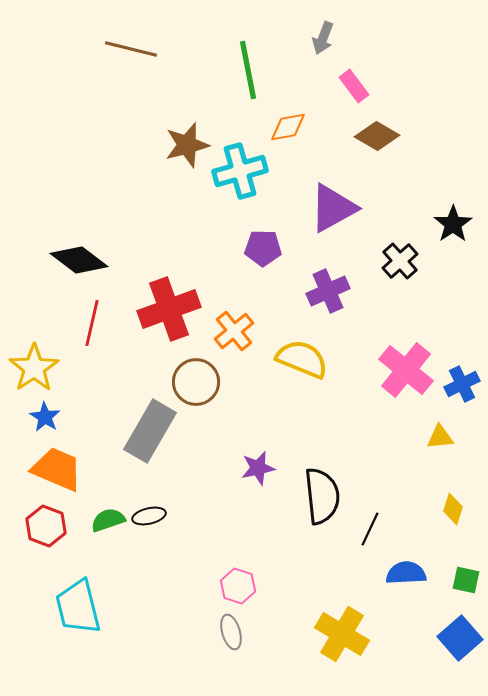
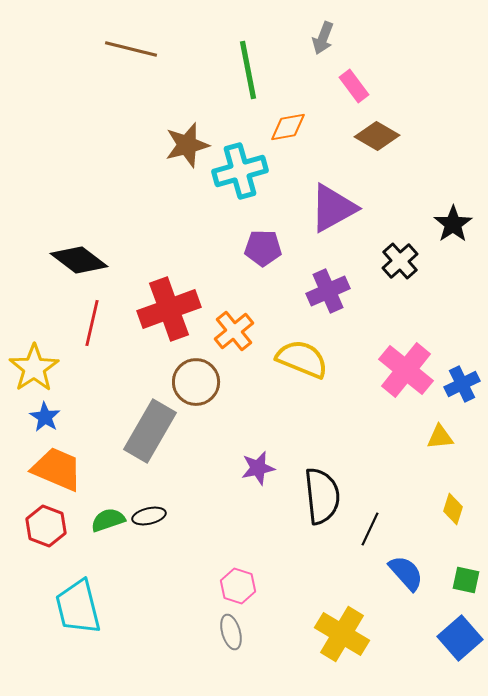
blue semicircle: rotated 51 degrees clockwise
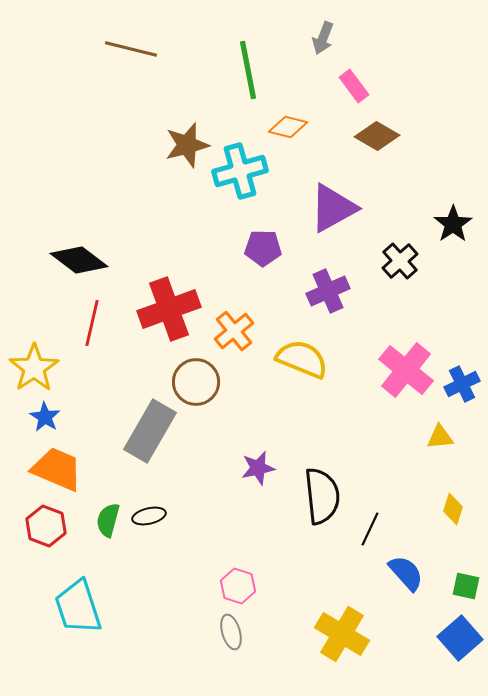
orange diamond: rotated 24 degrees clockwise
green semicircle: rotated 56 degrees counterclockwise
green square: moved 6 px down
cyan trapezoid: rotated 4 degrees counterclockwise
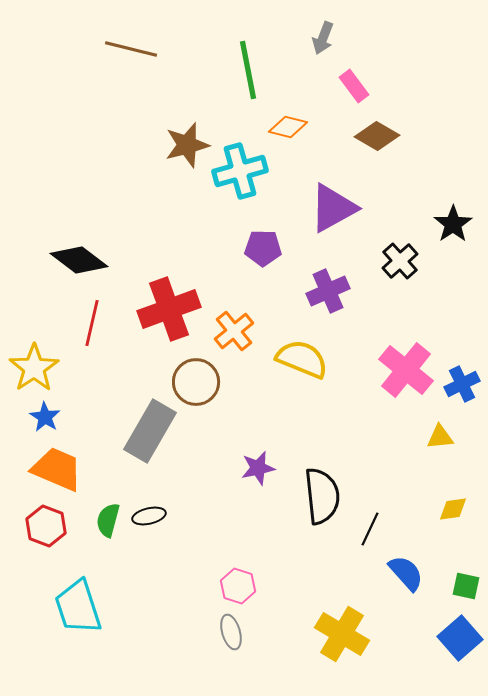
yellow diamond: rotated 64 degrees clockwise
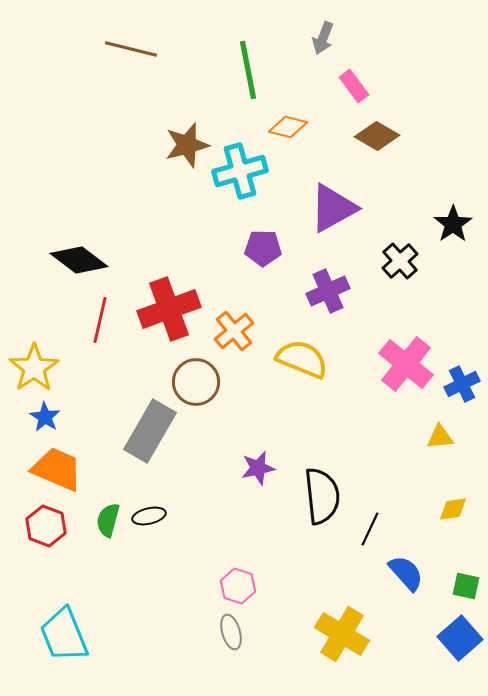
red line: moved 8 px right, 3 px up
pink cross: moved 6 px up
cyan trapezoid: moved 14 px left, 28 px down; rotated 4 degrees counterclockwise
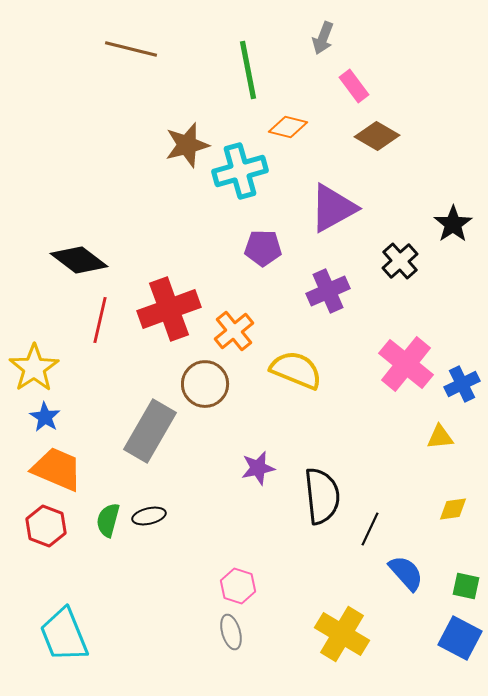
yellow semicircle: moved 6 px left, 11 px down
brown circle: moved 9 px right, 2 px down
blue square: rotated 21 degrees counterclockwise
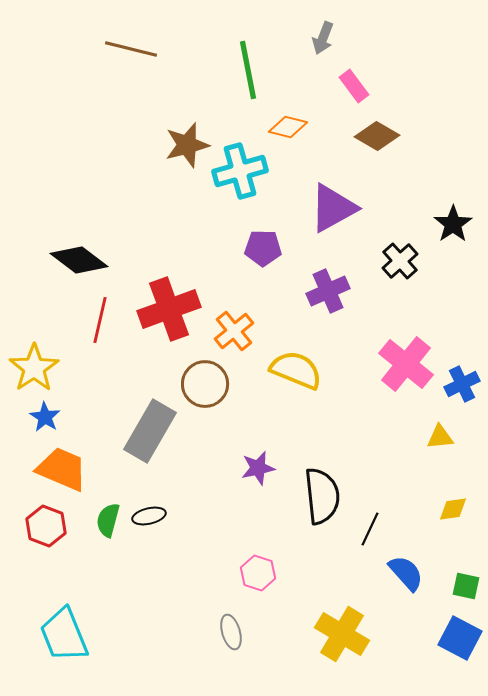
orange trapezoid: moved 5 px right
pink hexagon: moved 20 px right, 13 px up
